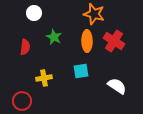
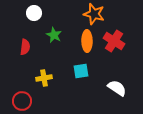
green star: moved 2 px up
white semicircle: moved 2 px down
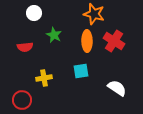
red semicircle: rotated 77 degrees clockwise
red circle: moved 1 px up
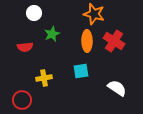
green star: moved 2 px left, 1 px up; rotated 21 degrees clockwise
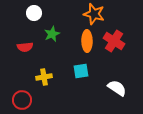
yellow cross: moved 1 px up
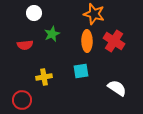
red semicircle: moved 2 px up
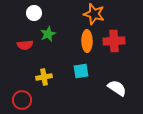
green star: moved 4 px left
red cross: rotated 35 degrees counterclockwise
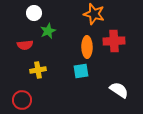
green star: moved 3 px up
orange ellipse: moved 6 px down
yellow cross: moved 6 px left, 7 px up
white semicircle: moved 2 px right, 2 px down
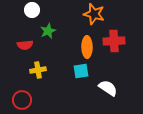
white circle: moved 2 px left, 3 px up
white semicircle: moved 11 px left, 2 px up
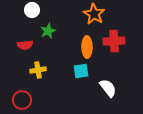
orange star: rotated 15 degrees clockwise
white semicircle: rotated 18 degrees clockwise
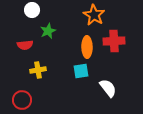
orange star: moved 1 px down
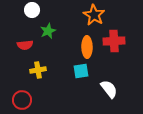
white semicircle: moved 1 px right, 1 px down
